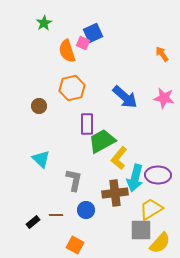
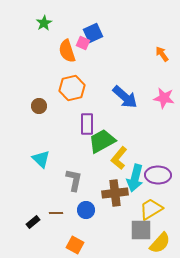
brown line: moved 2 px up
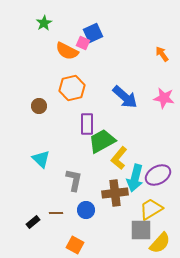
orange semicircle: rotated 45 degrees counterclockwise
purple ellipse: rotated 30 degrees counterclockwise
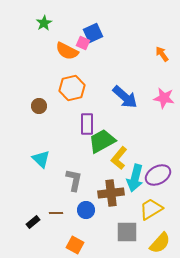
brown cross: moved 4 px left
gray square: moved 14 px left, 2 px down
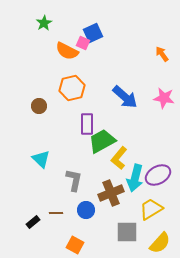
brown cross: rotated 15 degrees counterclockwise
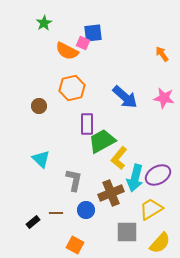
blue square: rotated 18 degrees clockwise
